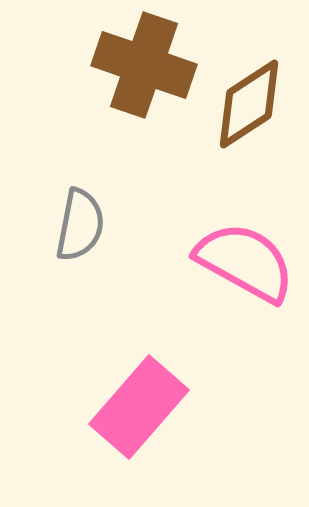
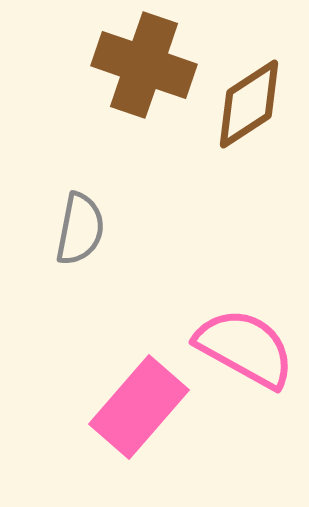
gray semicircle: moved 4 px down
pink semicircle: moved 86 px down
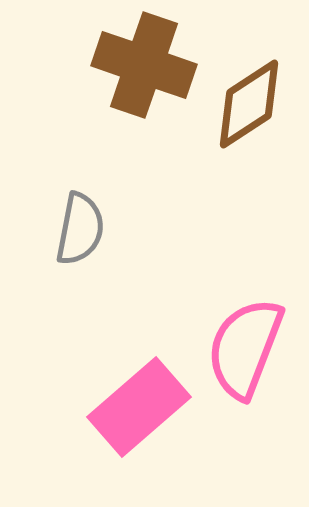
pink semicircle: rotated 98 degrees counterclockwise
pink rectangle: rotated 8 degrees clockwise
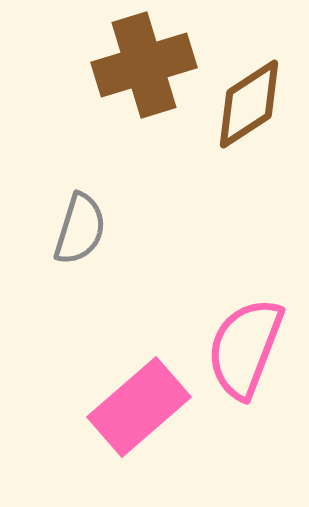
brown cross: rotated 36 degrees counterclockwise
gray semicircle: rotated 6 degrees clockwise
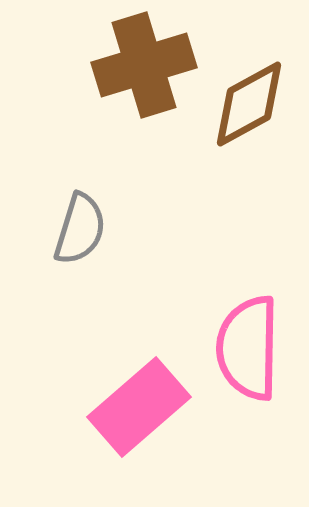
brown diamond: rotated 4 degrees clockwise
pink semicircle: moved 3 px right; rotated 20 degrees counterclockwise
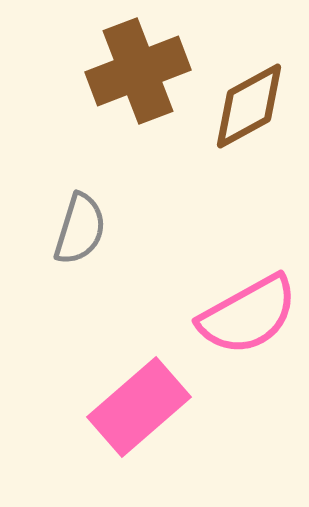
brown cross: moved 6 px left, 6 px down; rotated 4 degrees counterclockwise
brown diamond: moved 2 px down
pink semicircle: moved 33 px up; rotated 120 degrees counterclockwise
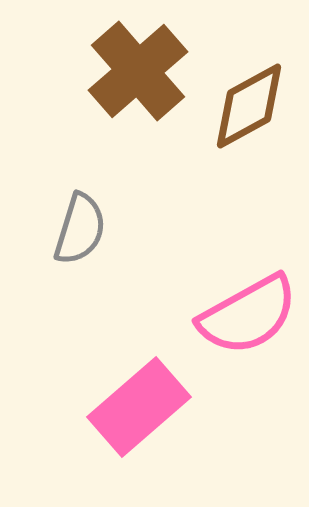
brown cross: rotated 20 degrees counterclockwise
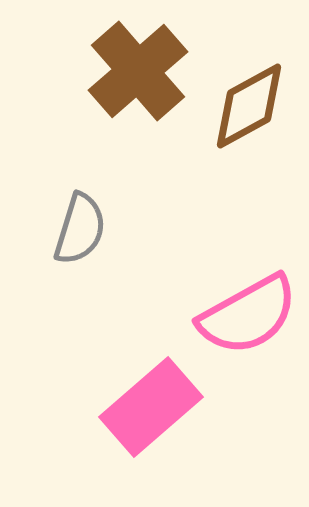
pink rectangle: moved 12 px right
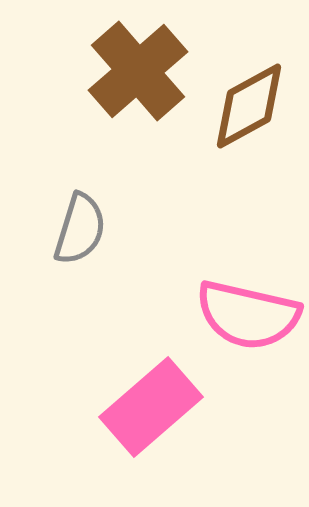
pink semicircle: rotated 42 degrees clockwise
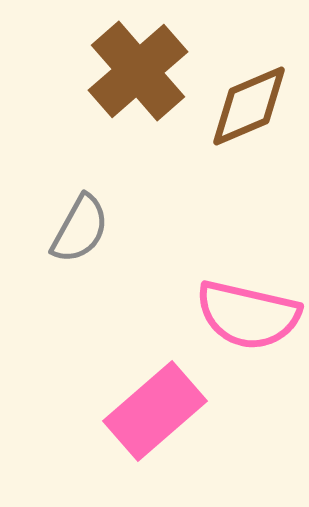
brown diamond: rotated 6 degrees clockwise
gray semicircle: rotated 12 degrees clockwise
pink rectangle: moved 4 px right, 4 px down
